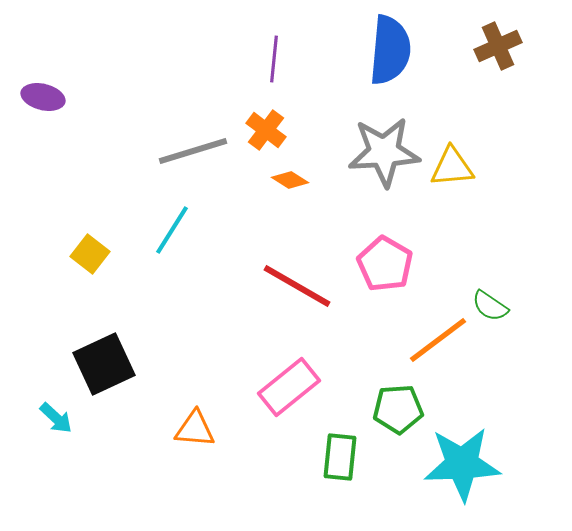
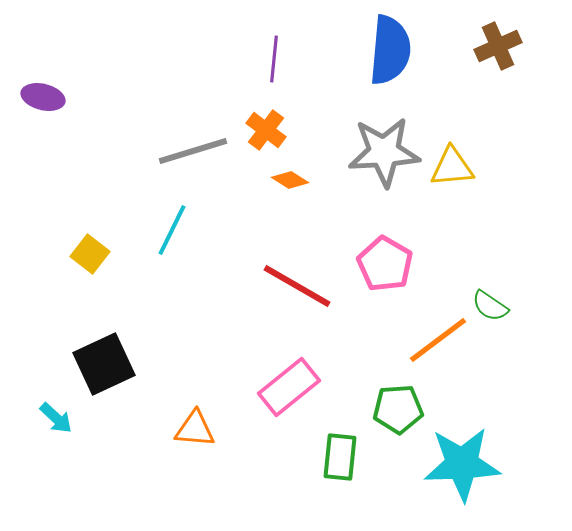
cyan line: rotated 6 degrees counterclockwise
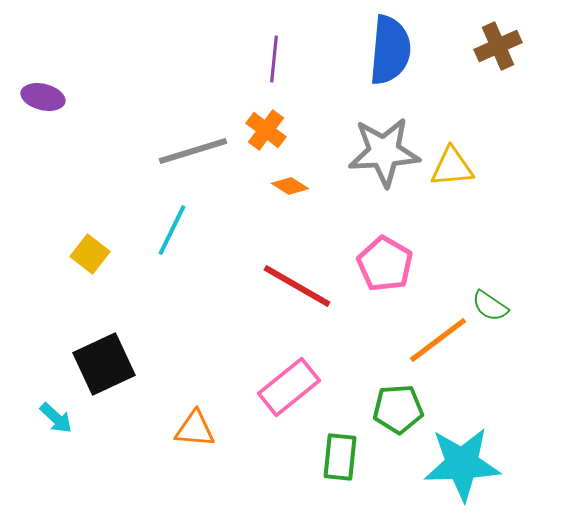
orange diamond: moved 6 px down
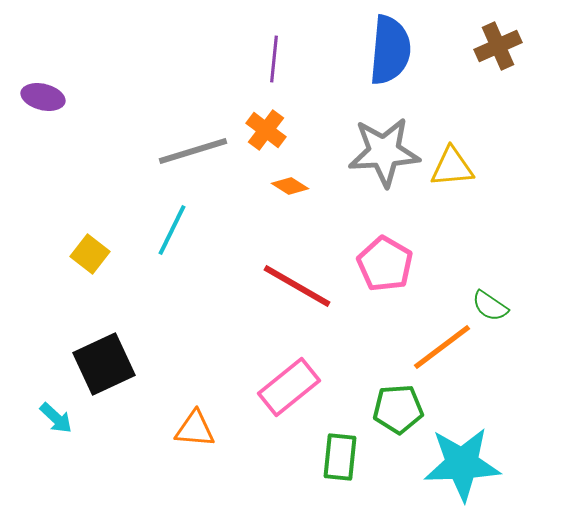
orange line: moved 4 px right, 7 px down
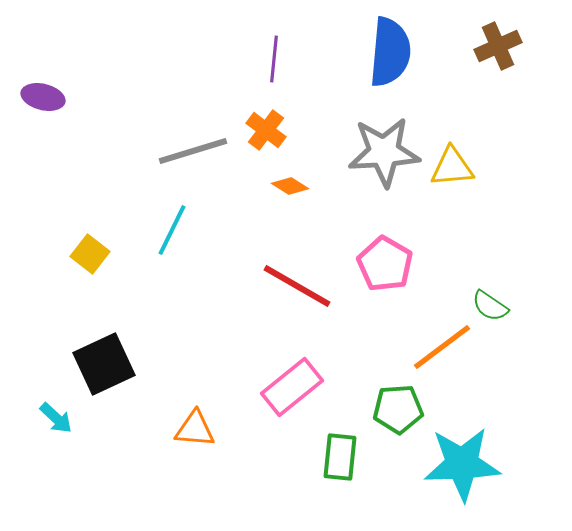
blue semicircle: moved 2 px down
pink rectangle: moved 3 px right
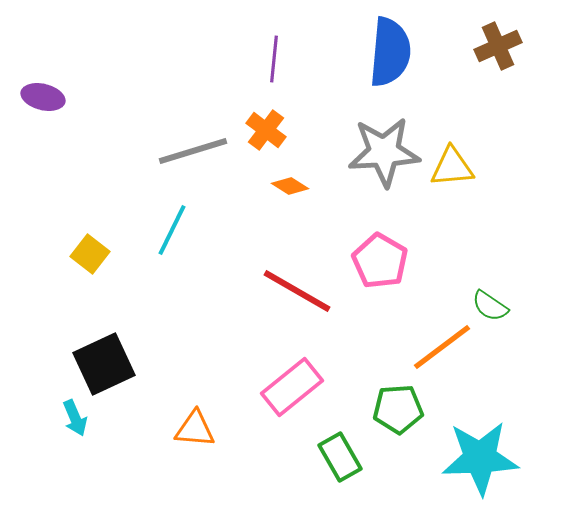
pink pentagon: moved 5 px left, 3 px up
red line: moved 5 px down
cyan arrow: moved 19 px right; rotated 24 degrees clockwise
green rectangle: rotated 36 degrees counterclockwise
cyan star: moved 18 px right, 6 px up
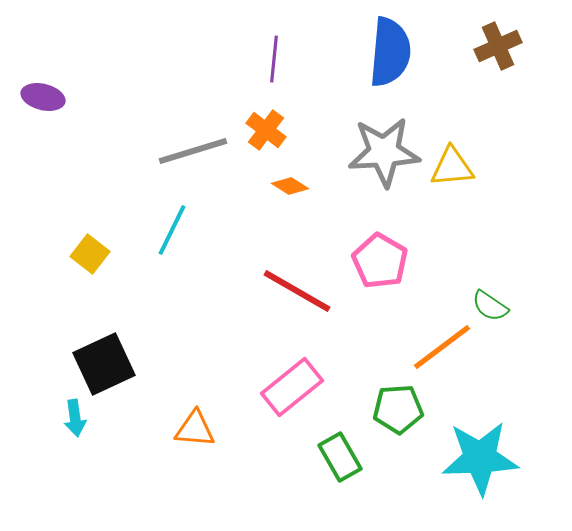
cyan arrow: rotated 15 degrees clockwise
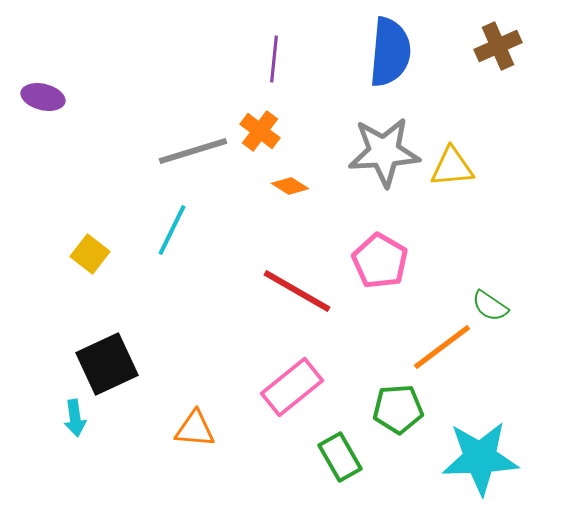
orange cross: moved 6 px left, 1 px down
black square: moved 3 px right
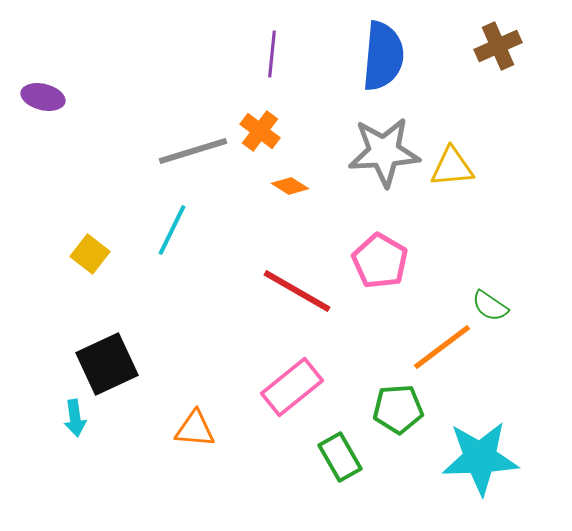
blue semicircle: moved 7 px left, 4 px down
purple line: moved 2 px left, 5 px up
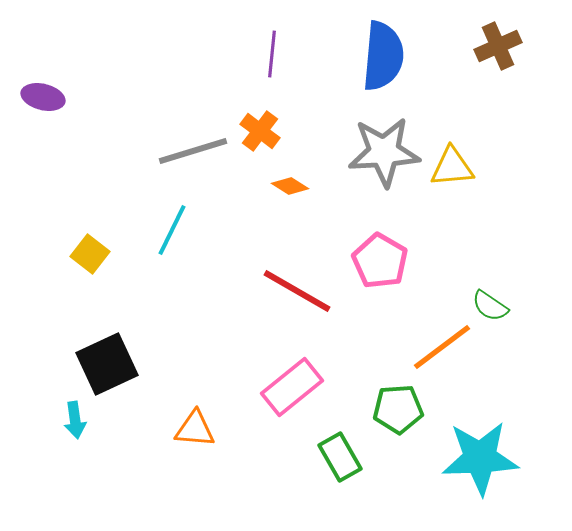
cyan arrow: moved 2 px down
